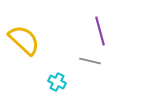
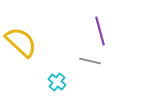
yellow semicircle: moved 3 px left, 2 px down
cyan cross: rotated 12 degrees clockwise
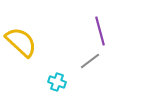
gray line: rotated 50 degrees counterclockwise
cyan cross: rotated 18 degrees counterclockwise
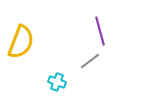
yellow semicircle: rotated 68 degrees clockwise
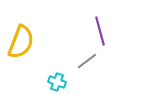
gray line: moved 3 px left
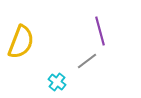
cyan cross: rotated 18 degrees clockwise
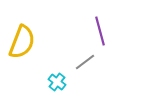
yellow semicircle: moved 1 px right
gray line: moved 2 px left, 1 px down
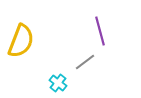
yellow semicircle: moved 1 px left, 1 px up
cyan cross: moved 1 px right, 1 px down
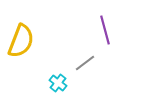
purple line: moved 5 px right, 1 px up
gray line: moved 1 px down
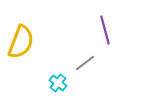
yellow semicircle: moved 1 px down
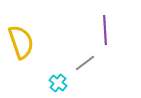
purple line: rotated 12 degrees clockwise
yellow semicircle: rotated 40 degrees counterclockwise
